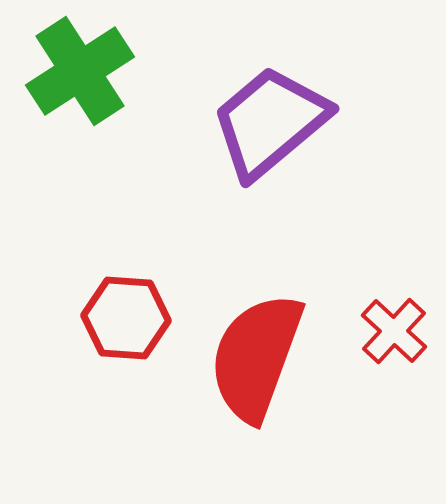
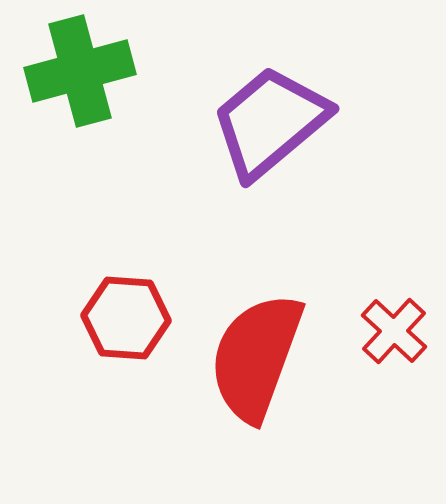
green cross: rotated 18 degrees clockwise
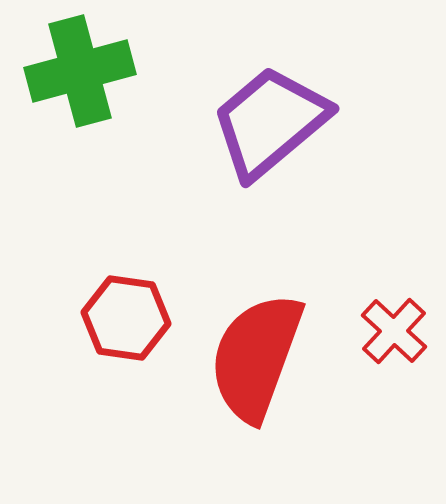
red hexagon: rotated 4 degrees clockwise
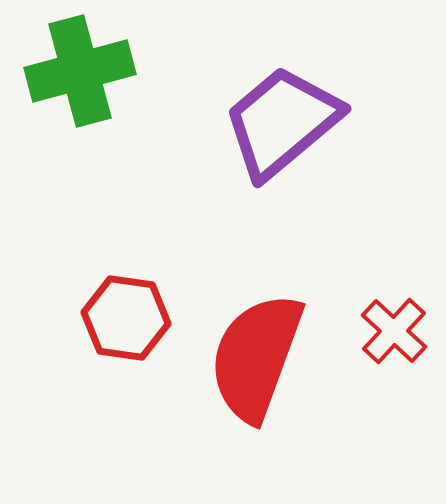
purple trapezoid: moved 12 px right
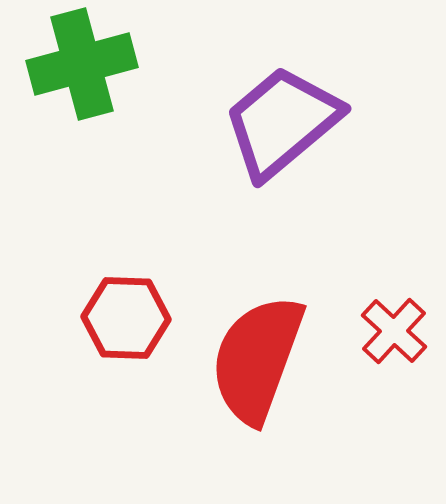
green cross: moved 2 px right, 7 px up
red hexagon: rotated 6 degrees counterclockwise
red semicircle: moved 1 px right, 2 px down
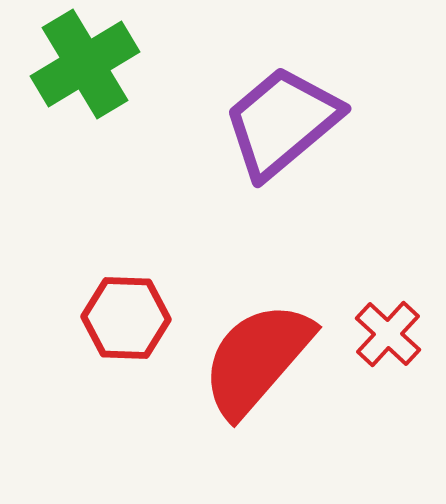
green cross: moved 3 px right; rotated 16 degrees counterclockwise
red cross: moved 6 px left, 3 px down
red semicircle: rotated 21 degrees clockwise
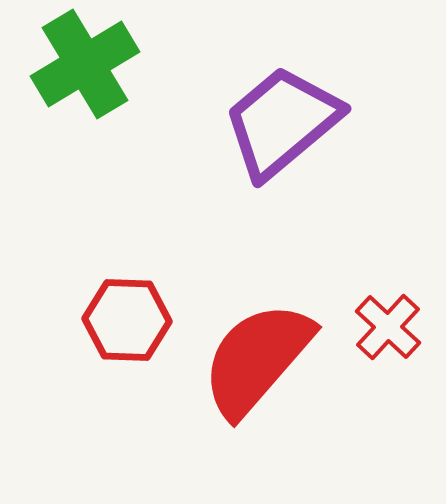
red hexagon: moved 1 px right, 2 px down
red cross: moved 7 px up
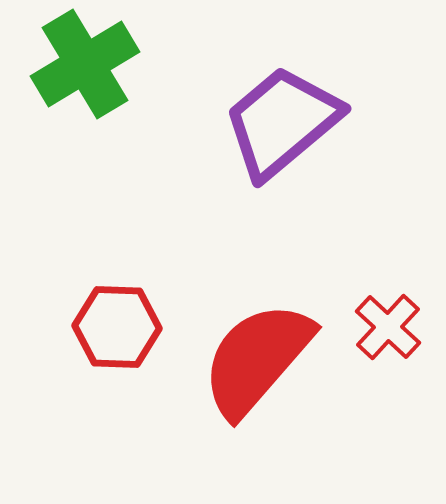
red hexagon: moved 10 px left, 7 px down
